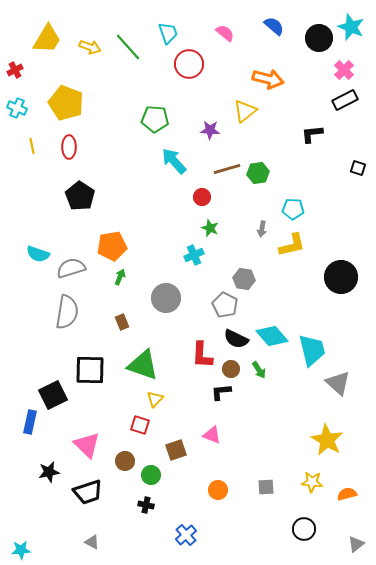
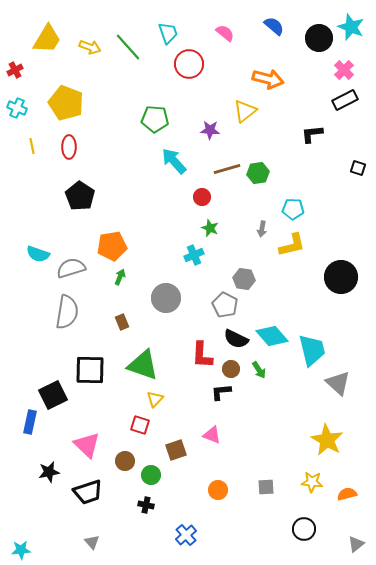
gray triangle at (92, 542): rotated 21 degrees clockwise
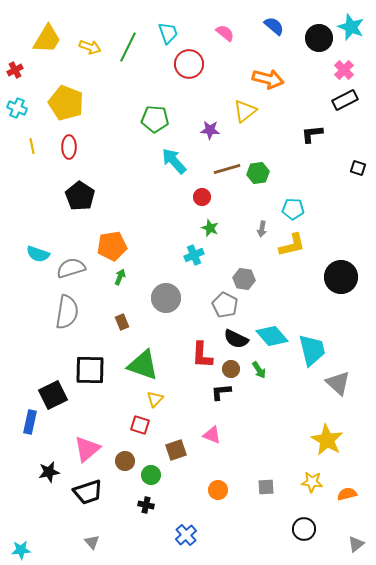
green line at (128, 47): rotated 68 degrees clockwise
pink triangle at (87, 445): moved 4 px down; rotated 36 degrees clockwise
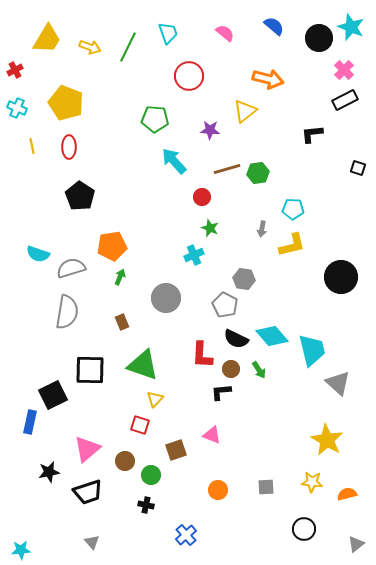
red circle at (189, 64): moved 12 px down
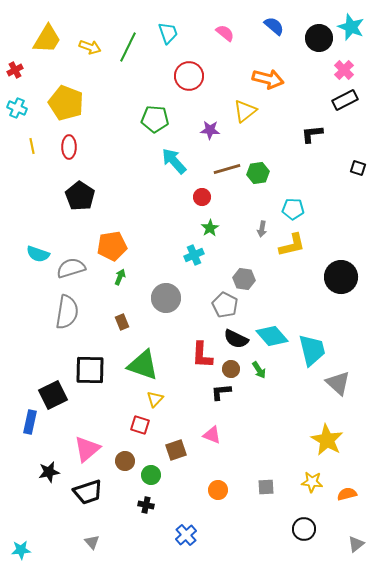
green star at (210, 228): rotated 18 degrees clockwise
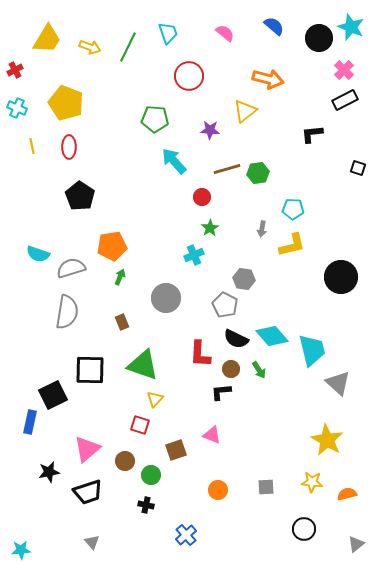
red L-shape at (202, 355): moved 2 px left, 1 px up
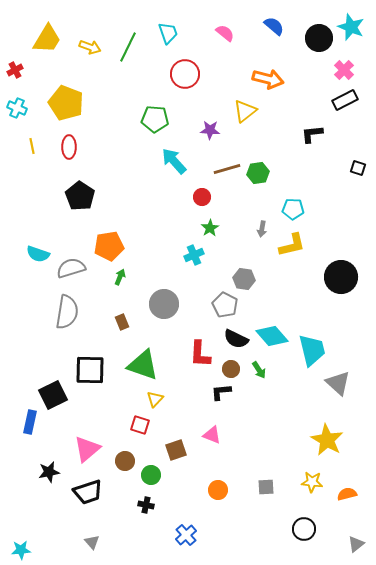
red circle at (189, 76): moved 4 px left, 2 px up
orange pentagon at (112, 246): moved 3 px left
gray circle at (166, 298): moved 2 px left, 6 px down
